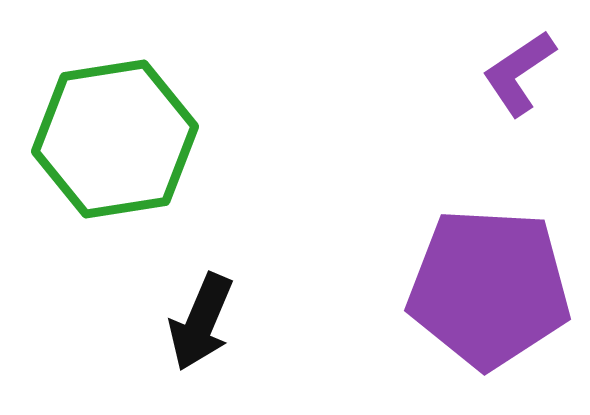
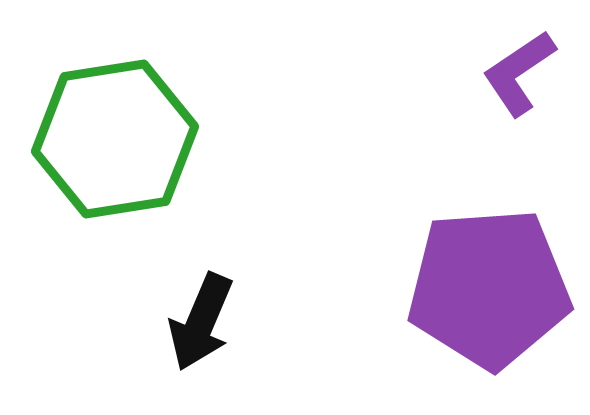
purple pentagon: rotated 7 degrees counterclockwise
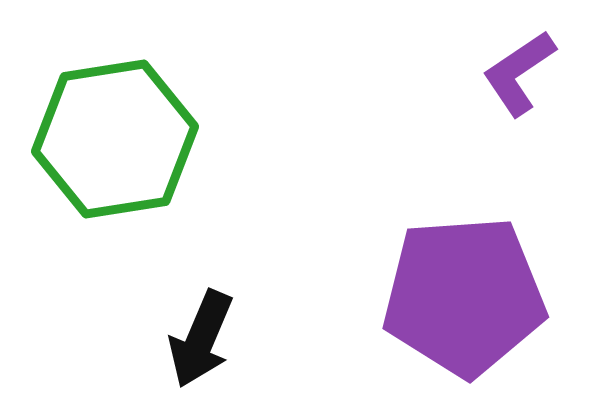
purple pentagon: moved 25 px left, 8 px down
black arrow: moved 17 px down
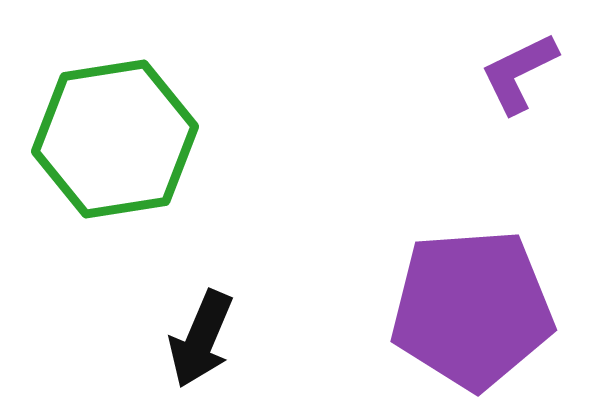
purple L-shape: rotated 8 degrees clockwise
purple pentagon: moved 8 px right, 13 px down
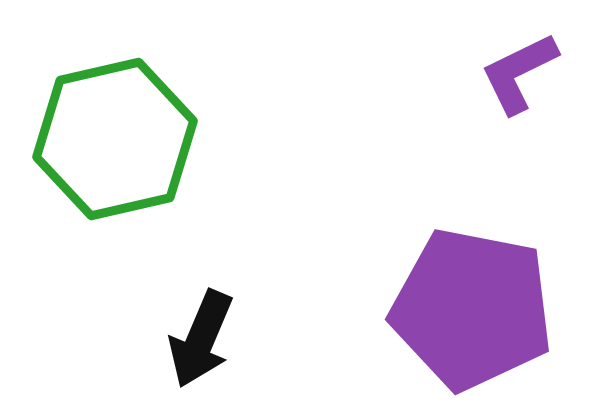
green hexagon: rotated 4 degrees counterclockwise
purple pentagon: rotated 15 degrees clockwise
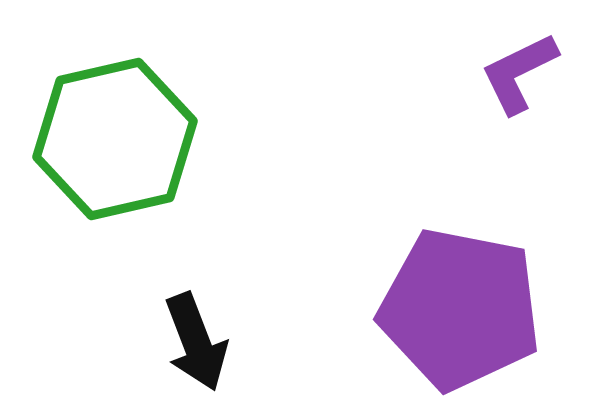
purple pentagon: moved 12 px left
black arrow: moved 5 px left, 3 px down; rotated 44 degrees counterclockwise
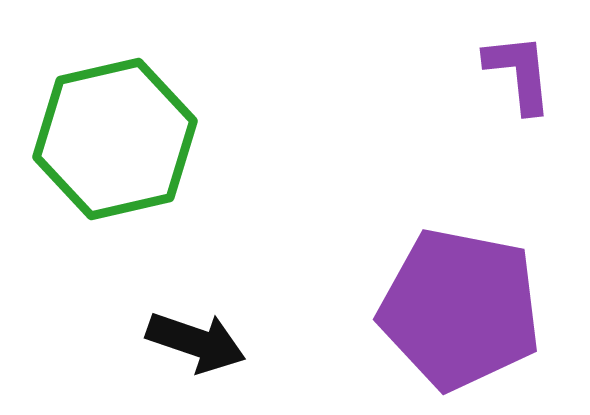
purple L-shape: rotated 110 degrees clockwise
black arrow: rotated 50 degrees counterclockwise
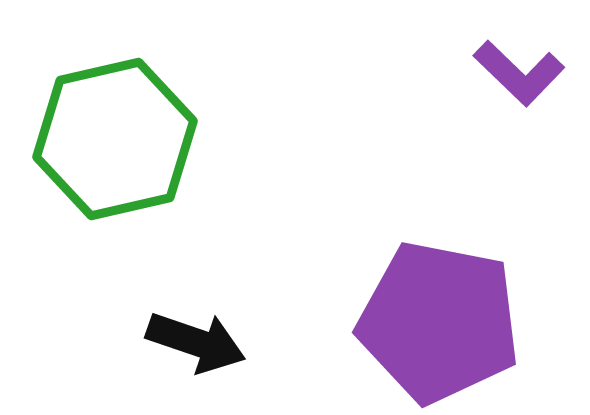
purple L-shape: rotated 140 degrees clockwise
purple pentagon: moved 21 px left, 13 px down
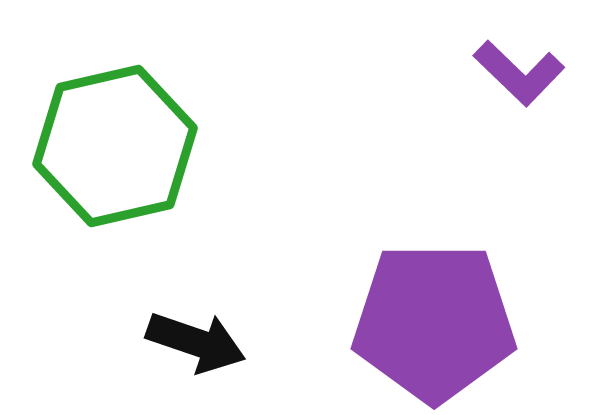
green hexagon: moved 7 px down
purple pentagon: moved 5 px left; rotated 11 degrees counterclockwise
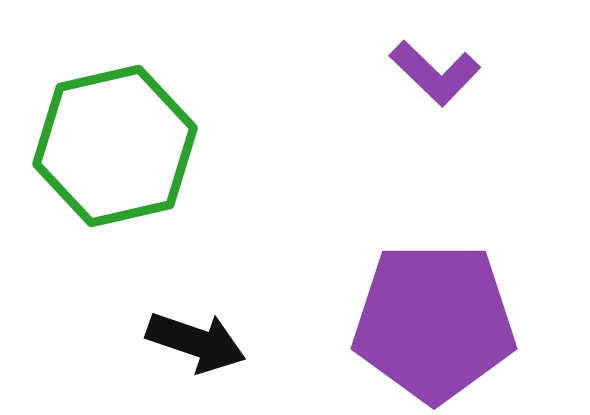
purple L-shape: moved 84 px left
